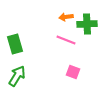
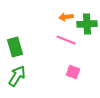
green rectangle: moved 3 px down
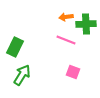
green cross: moved 1 px left
green rectangle: rotated 42 degrees clockwise
green arrow: moved 5 px right, 1 px up
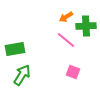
orange arrow: rotated 24 degrees counterclockwise
green cross: moved 2 px down
pink line: rotated 18 degrees clockwise
green rectangle: moved 2 px down; rotated 54 degrees clockwise
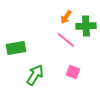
orange arrow: rotated 24 degrees counterclockwise
green rectangle: moved 1 px right, 1 px up
green arrow: moved 13 px right
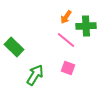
green rectangle: moved 2 px left, 1 px up; rotated 54 degrees clockwise
pink square: moved 5 px left, 4 px up
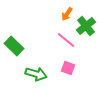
orange arrow: moved 1 px right, 3 px up
green cross: rotated 36 degrees counterclockwise
green rectangle: moved 1 px up
green arrow: moved 1 px right, 1 px up; rotated 75 degrees clockwise
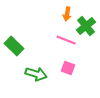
orange arrow: rotated 24 degrees counterclockwise
pink line: rotated 18 degrees counterclockwise
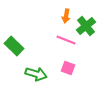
orange arrow: moved 1 px left, 2 px down
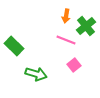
pink square: moved 6 px right, 3 px up; rotated 32 degrees clockwise
